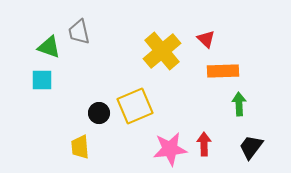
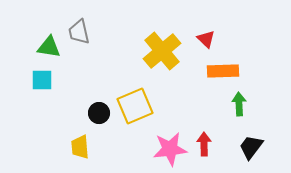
green triangle: rotated 10 degrees counterclockwise
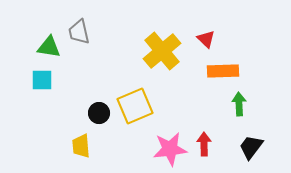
yellow trapezoid: moved 1 px right, 1 px up
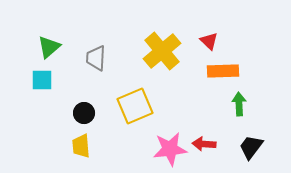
gray trapezoid: moved 17 px right, 26 px down; rotated 16 degrees clockwise
red triangle: moved 3 px right, 2 px down
green triangle: rotated 50 degrees counterclockwise
black circle: moved 15 px left
red arrow: rotated 85 degrees counterclockwise
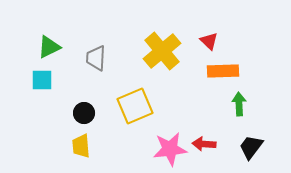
green triangle: rotated 15 degrees clockwise
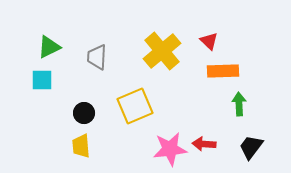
gray trapezoid: moved 1 px right, 1 px up
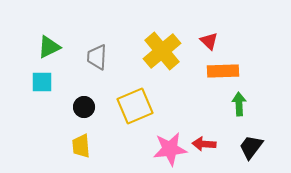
cyan square: moved 2 px down
black circle: moved 6 px up
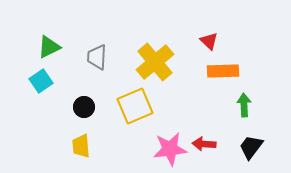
yellow cross: moved 7 px left, 11 px down
cyan square: moved 1 px left, 1 px up; rotated 35 degrees counterclockwise
green arrow: moved 5 px right, 1 px down
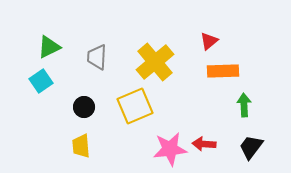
red triangle: rotated 36 degrees clockwise
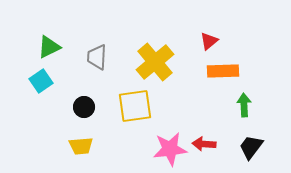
yellow square: rotated 15 degrees clockwise
yellow trapezoid: rotated 90 degrees counterclockwise
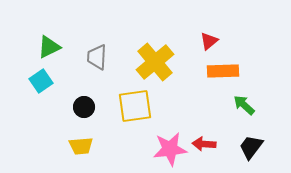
green arrow: rotated 45 degrees counterclockwise
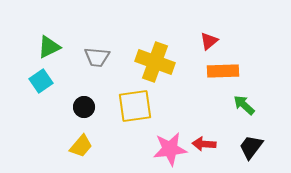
gray trapezoid: rotated 88 degrees counterclockwise
yellow cross: rotated 30 degrees counterclockwise
yellow trapezoid: rotated 45 degrees counterclockwise
